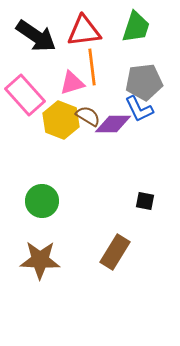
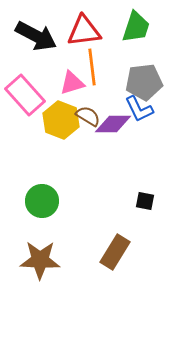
black arrow: rotated 6 degrees counterclockwise
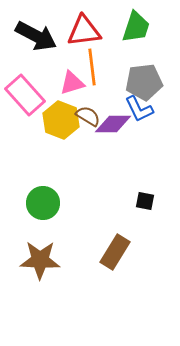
green circle: moved 1 px right, 2 px down
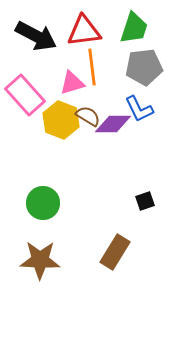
green trapezoid: moved 2 px left, 1 px down
gray pentagon: moved 15 px up
black square: rotated 30 degrees counterclockwise
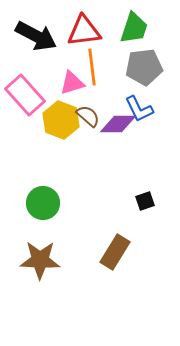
brown semicircle: rotated 10 degrees clockwise
purple diamond: moved 5 px right
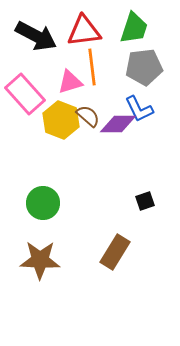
pink triangle: moved 2 px left, 1 px up
pink rectangle: moved 1 px up
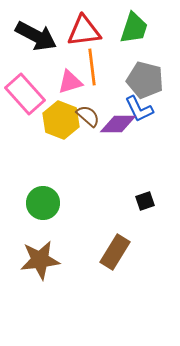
gray pentagon: moved 1 px right, 13 px down; rotated 21 degrees clockwise
brown star: rotated 9 degrees counterclockwise
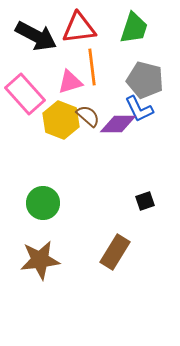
red triangle: moved 5 px left, 3 px up
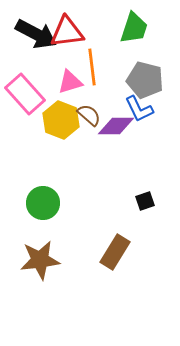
red triangle: moved 12 px left, 4 px down
black arrow: moved 2 px up
brown semicircle: moved 1 px right, 1 px up
purple diamond: moved 2 px left, 2 px down
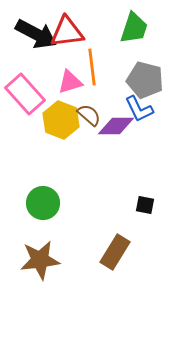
black square: moved 4 px down; rotated 30 degrees clockwise
